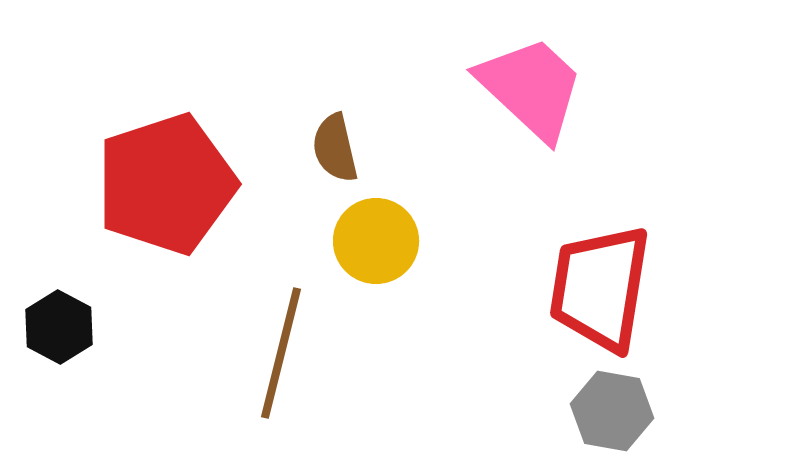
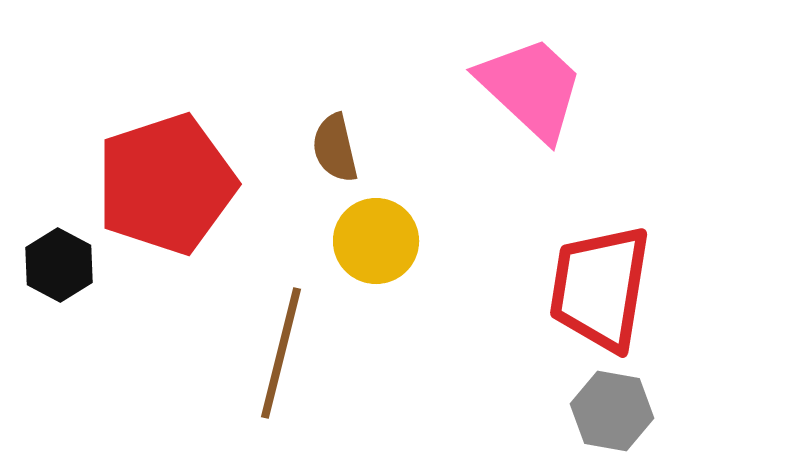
black hexagon: moved 62 px up
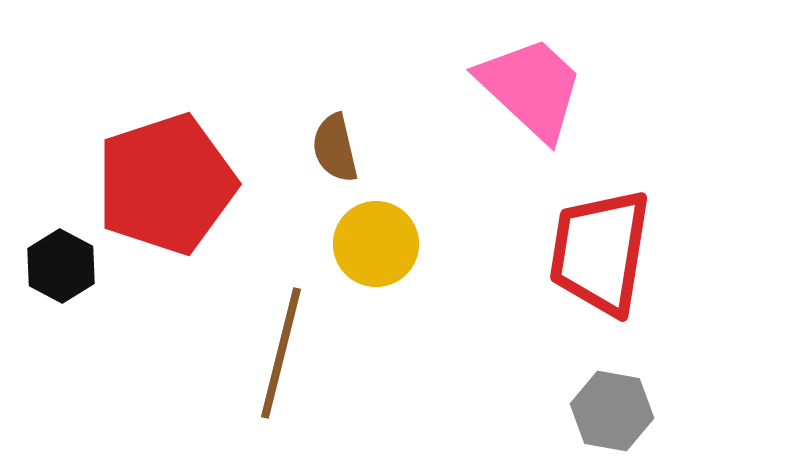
yellow circle: moved 3 px down
black hexagon: moved 2 px right, 1 px down
red trapezoid: moved 36 px up
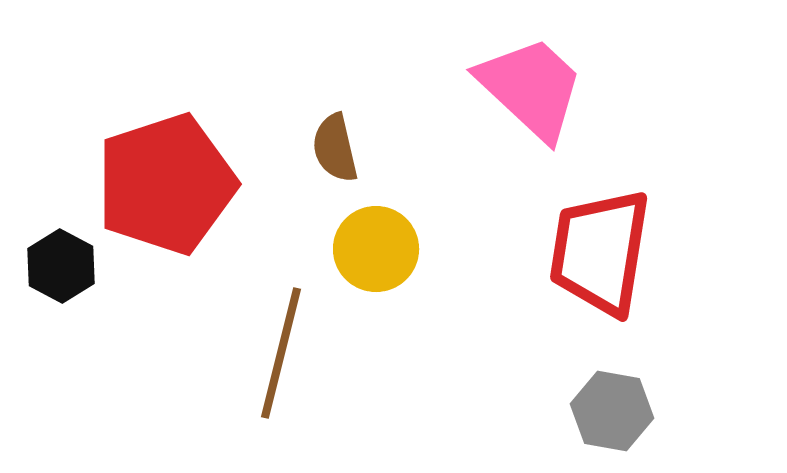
yellow circle: moved 5 px down
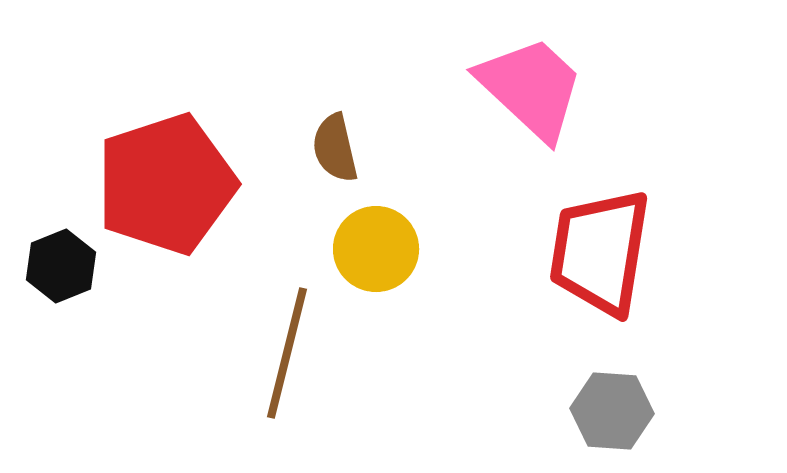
black hexagon: rotated 10 degrees clockwise
brown line: moved 6 px right
gray hexagon: rotated 6 degrees counterclockwise
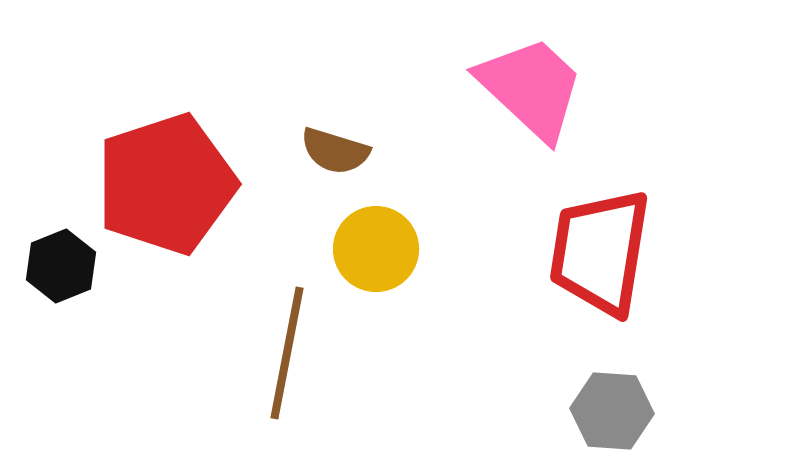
brown semicircle: moved 3 px down; rotated 60 degrees counterclockwise
brown line: rotated 3 degrees counterclockwise
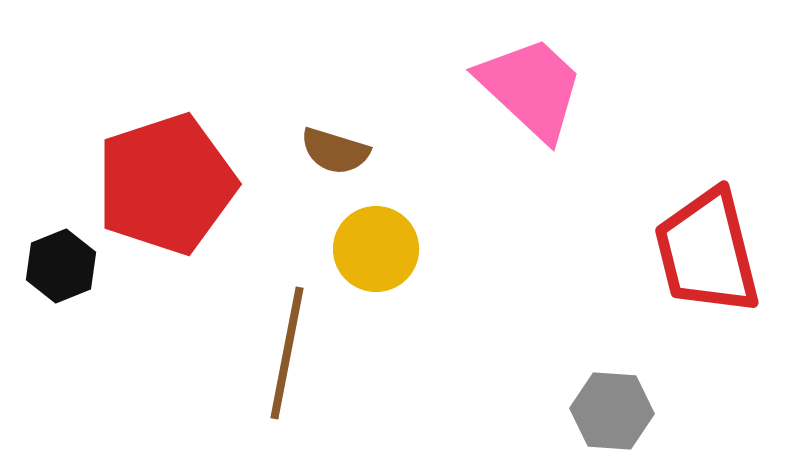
red trapezoid: moved 107 px right; rotated 23 degrees counterclockwise
